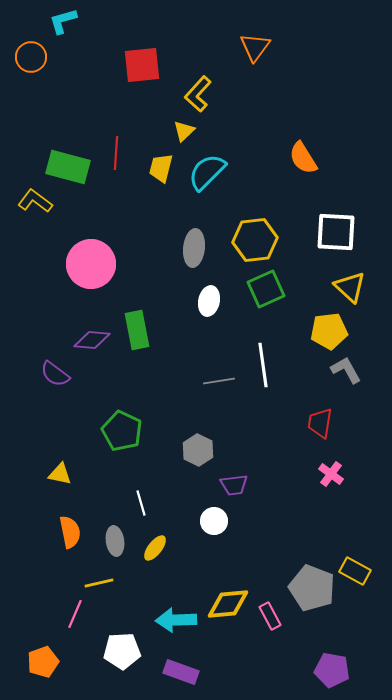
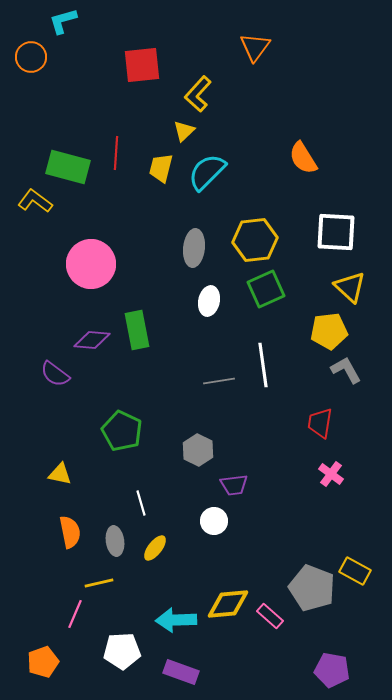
pink rectangle at (270, 616): rotated 20 degrees counterclockwise
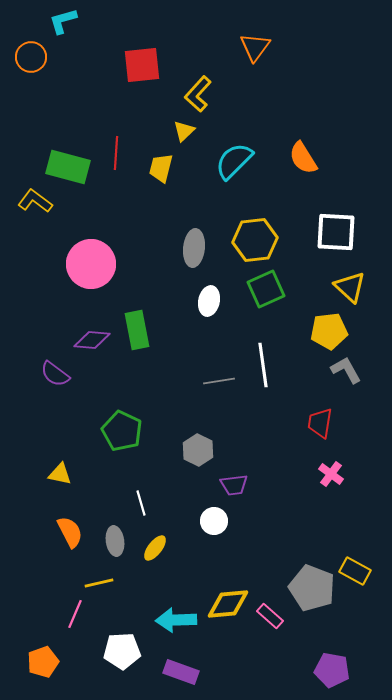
cyan semicircle at (207, 172): moved 27 px right, 11 px up
orange semicircle at (70, 532): rotated 16 degrees counterclockwise
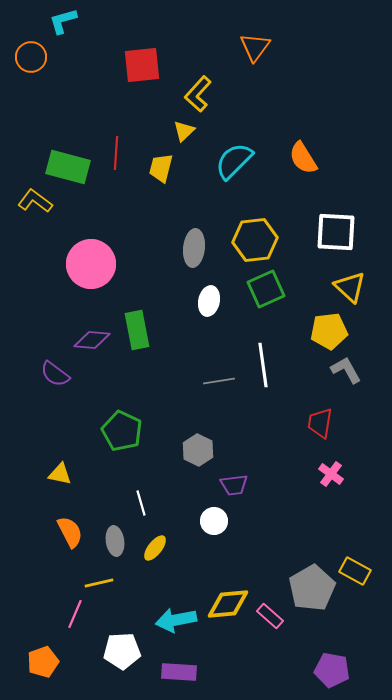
gray pentagon at (312, 588): rotated 21 degrees clockwise
cyan arrow at (176, 620): rotated 9 degrees counterclockwise
purple rectangle at (181, 672): moved 2 px left; rotated 16 degrees counterclockwise
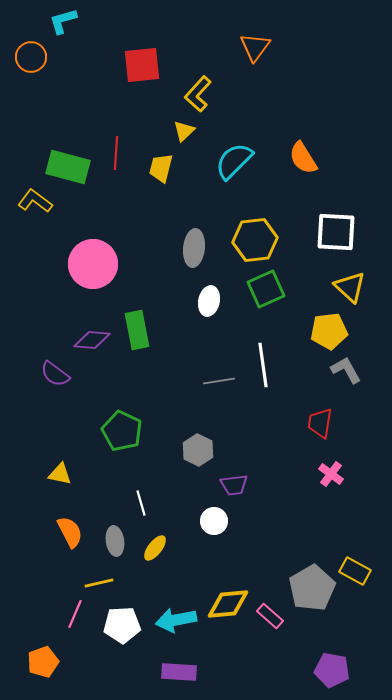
pink circle at (91, 264): moved 2 px right
white pentagon at (122, 651): moved 26 px up
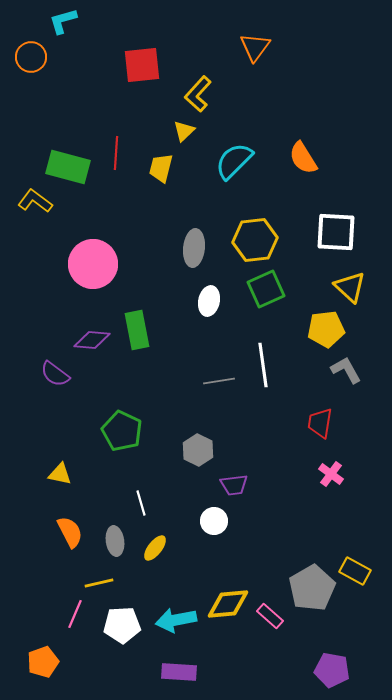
yellow pentagon at (329, 331): moved 3 px left, 2 px up
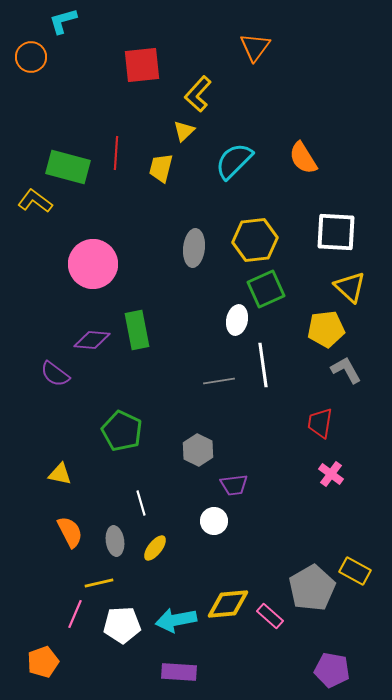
white ellipse at (209, 301): moved 28 px right, 19 px down
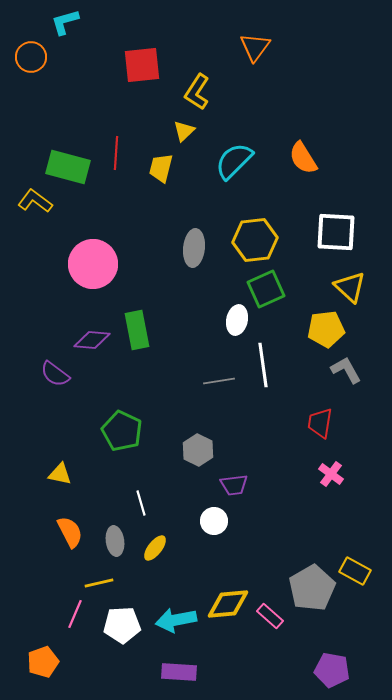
cyan L-shape at (63, 21): moved 2 px right, 1 px down
yellow L-shape at (198, 94): moved 1 px left, 2 px up; rotated 9 degrees counterclockwise
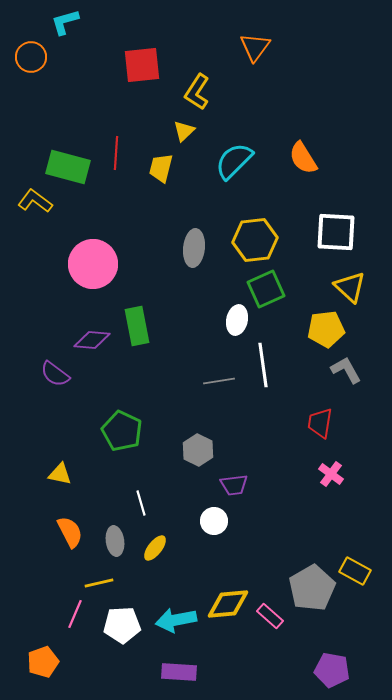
green rectangle at (137, 330): moved 4 px up
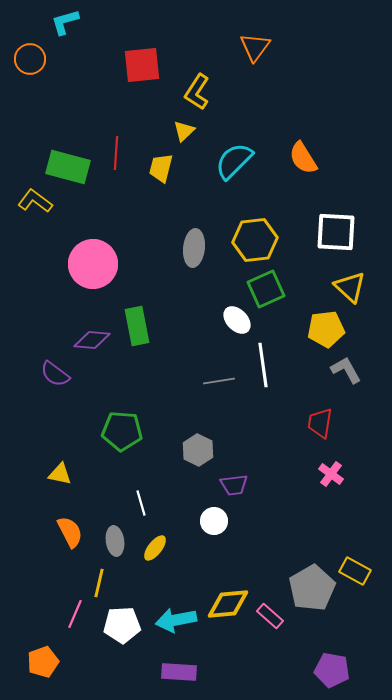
orange circle at (31, 57): moved 1 px left, 2 px down
white ellipse at (237, 320): rotated 56 degrees counterclockwise
green pentagon at (122, 431): rotated 21 degrees counterclockwise
yellow line at (99, 583): rotated 64 degrees counterclockwise
